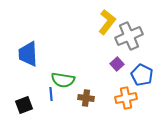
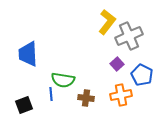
orange cross: moved 5 px left, 3 px up
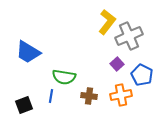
blue trapezoid: moved 2 px up; rotated 56 degrees counterclockwise
green semicircle: moved 1 px right, 3 px up
blue line: moved 2 px down; rotated 16 degrees clockwise
brown cross: moved 3 px right, 2 px up
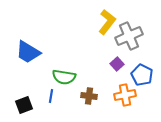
orange cross: moved 4 px right
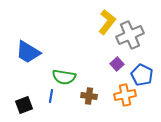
gray cross: moved 1 px right, 1 px up
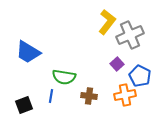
blue pentagon: moved 2 px left, 1 px down
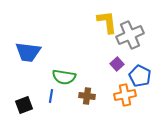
yellow L-shape: rotated 45 degrees counterclockwise
blue trapezoid: rotated 24 degrees counterclockwise
brown cross: moved 2 px left
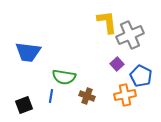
blue pentagon: moved 1 px right
brown cross: rotated 14 degrees clockwise
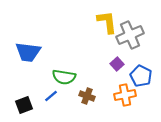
blue line: rotated 40 degrees clockwise
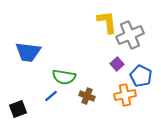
black square: moved 6 px left, 4 px down
